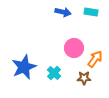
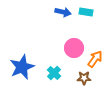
cyan rectangle: moved 5 px left
blue star: moved 2 px left
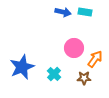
cyan rectangle: moved 1 px left
cyan cross: moved 1 px down
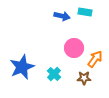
blue arrow: moved 1 px left, 4 px down
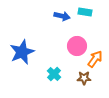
pink circle: moved 3 px right, 2 px up
blue star: moved 15 px up
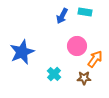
blue arrow: rotated 105 degrees clockwise
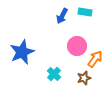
brown star: rotated 16 degrees counterclockwise
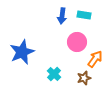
cyan rectangle: moved 1 px left, 3 px down
blue arrow: rotated 21 degrees counterclockwise
pink circle: moved 4 px up
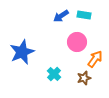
blue arrow: moved 1 px left; rotated 49 degrees clockwise
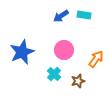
pink circle: moved 13 px left, 8 px down
orange arrow: moved 1 px right
brown star: moved 6 px left, 3 px down
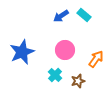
cyan rectangle: rotated 32 degrees clockwise
pink circle: moved 1 px right
cyan cross: moved 1 px right, 1 px down
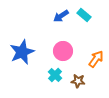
pink circle: moved 2 px left, 1 px down
brown star: rotated 24 degrees clockwise
